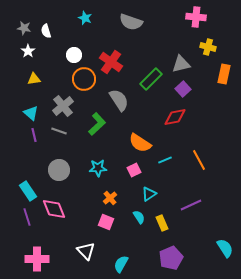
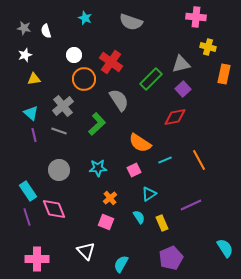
white star at (28, 51): moved 3 px left, 4 px down; rotated 16 degrees clockwise
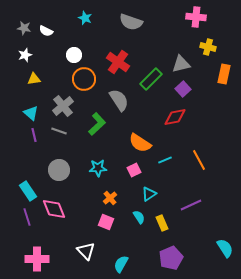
white semicircle at (46, 31): rotated 48 degrees counterclockwise
red cross at (111, 62): moved 7 px right
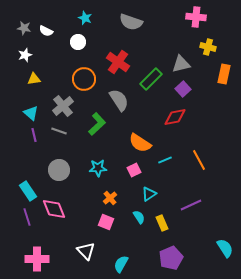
white circle at (74, 55): moved 4 px right, 13 px up
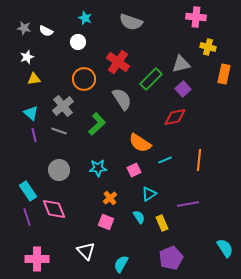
white star at (25, 55): moved 2 px right, 2 px down
gray semicircle at (119, 100): moved 3 px right, 1 px up
orange line at (199, 160): rotated 35 degrees clockwise
purple line at (191, 205): moved 3 px left, 1 px up; rotated 15 degrees clockwise
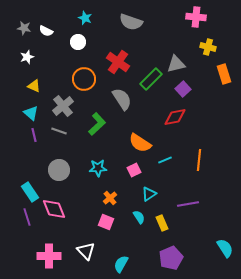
gray triangle at (181, 64): moved 5 px left
orange rectangle at (224, 74): rotated 30 degrees counterclockwise
yellow triangle at (34, 79): moved 7 px down; rotated 32 degrees clockwise
cyan rectangle at (28, 191): moved 2 px right, 1 px down
pink cross at (37, 259): moved 12 px right, 3 px up
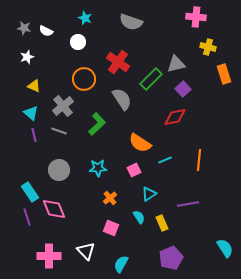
pink square at (106, 222): moved 5 px right, 6 px down
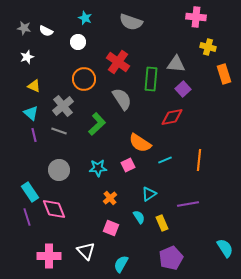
gray triangle at (176, 64): rotated 18 degrees clockwise
green rectangle at (151, 79): rotated 40 degrees counterclockwise
red diamond at (175, 117): moved 3 px left
pink square at (134, 170): moved 6 px left, 5 px up
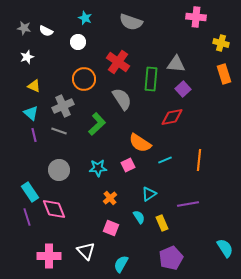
yellow cross at (208, 47): moved 13 px right, 4 px up
gray cross at (63, 106): rotated 15 degrees clockwise
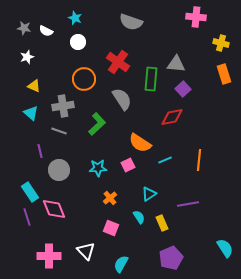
cyan star at (85, 18): moved 10 px left
gray cross at (63, 106): rotated 15 degrees clockwise
purple line at (34, 135): moved 6 px right, 16 px down
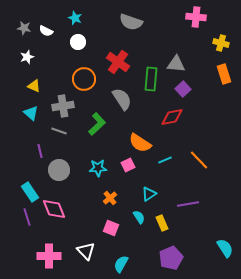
orange line at (199, 160): rotated 50 degrees counterclockwise
